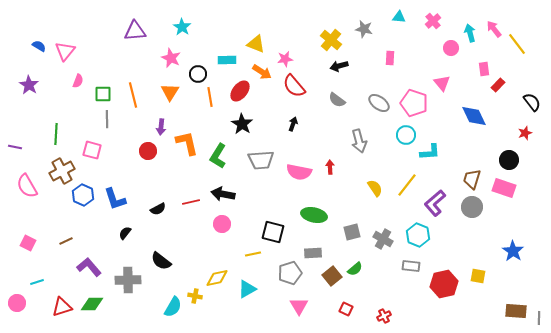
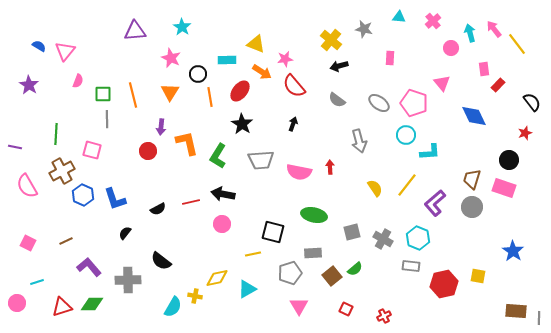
cyan hexagon at (418, 235): moved 3 px down
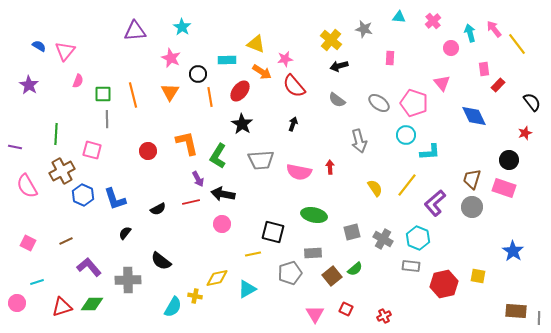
purple arrow at (161, 127): moved 37 px right, 52 px down; rotated 35 degrees counterclockwise
pink triangle at (299, 306): moved 16 px right, 8 px down
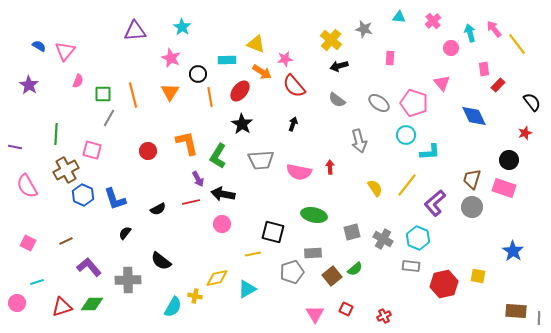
gray line at (107, 119): moved 2 px right, 1 px up; rotated 30 degrees clockwise
brown cross at (62, 171): moved 4 px right, 1 px up
gray pentagon at (290, 273): moved 2 px right, 1 px up
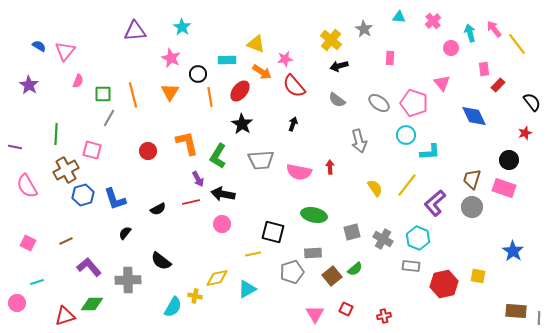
gray star at (364, 29): rotated 18 degrees clockwise
blue hexagon at (83, 195): rotated 20 degrees clockwise
red triangle at (62, 307): moved 3 px right, 9 px down
red cross at (384, 316): rotated 16 degrees clockwise
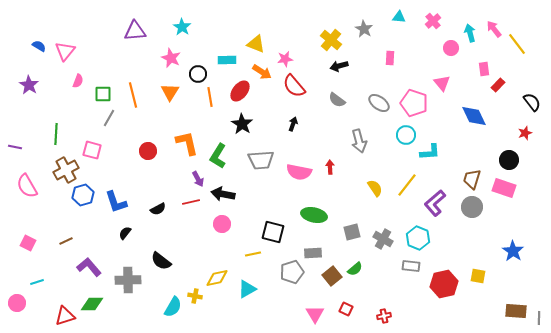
blue L-shape at (115, 199): moved 1 px right, 3 px down
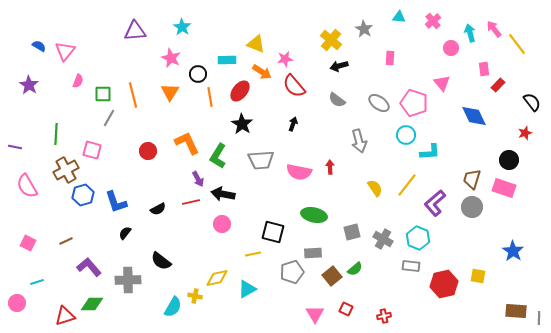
orange L-shape at (187, 143): rotated 12 degrees counterclockwise
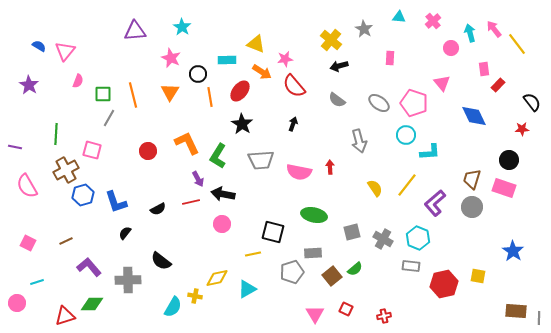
red star at (525, 133): moved 3 px left, 4 px up; rotated 16 degrees clockwise
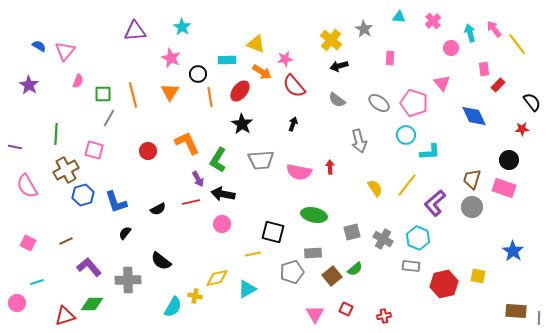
pink square at (92, 150): moved 2 px right
green L-shape at (218, 156): moved 4 px down
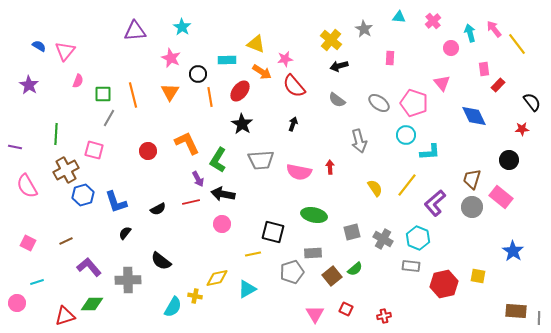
pink rectangle at (504, 188): moved 3 px left, 9 px down; rotated 20 degrees clockwise
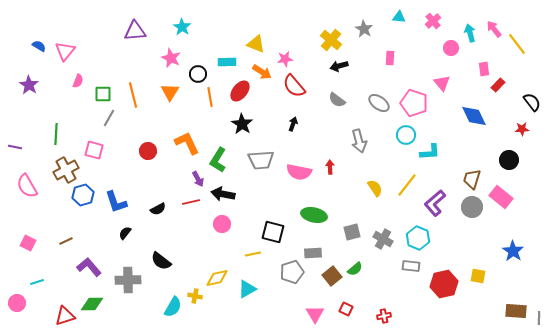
cyan rectangle at (227, 60): moved 2 px down
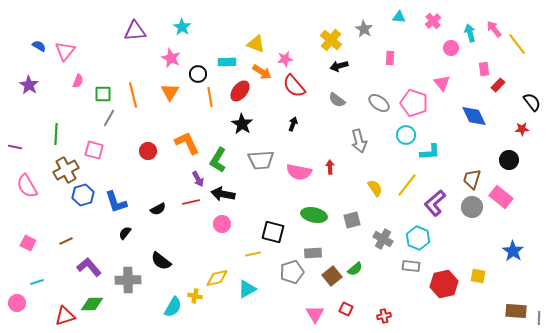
gray square at (352, 232): moved 12 px up
